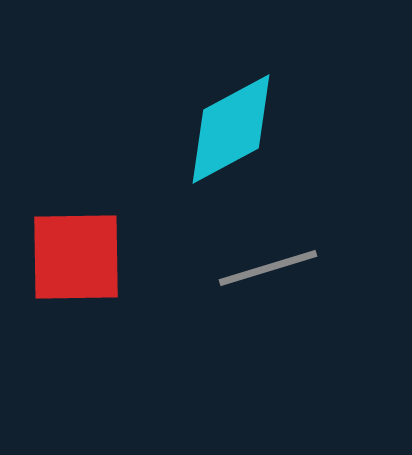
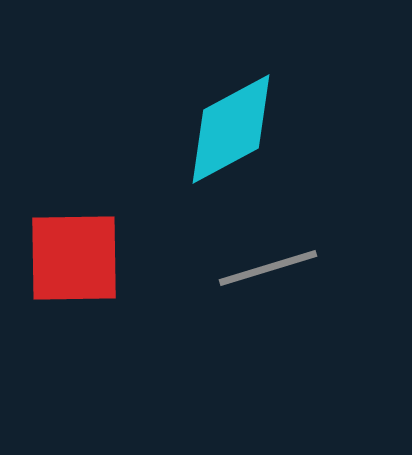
red square: moved 2 px left, 1 px down
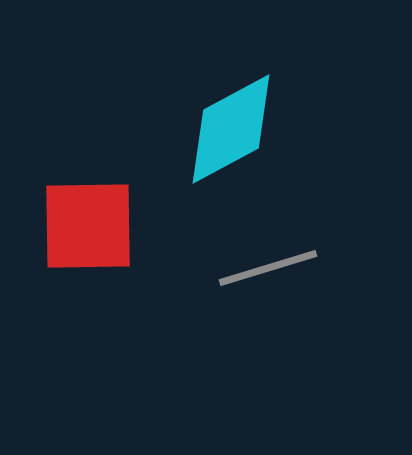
red square: moved 14 px right, 32 px up
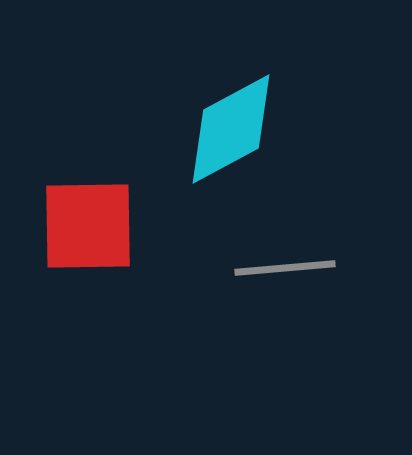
gray line: moved 17 px right; rotated 12 degrees clockwise
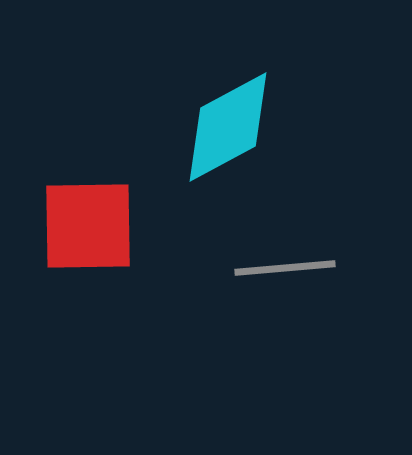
cyan diamond: moved 3 px left, 2 px up
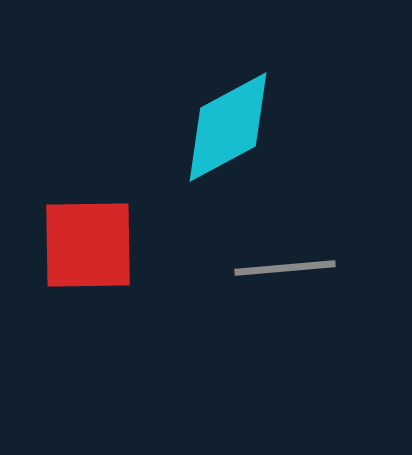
red square: moved 19 px down
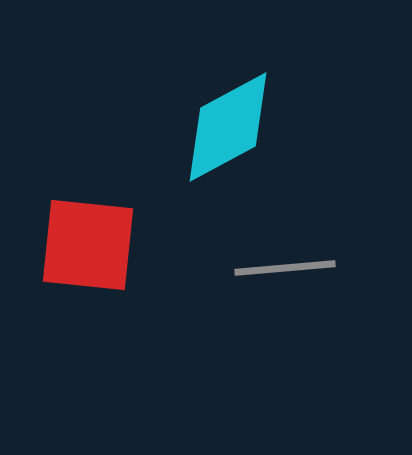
red square: rotated 7 degrees clockwise
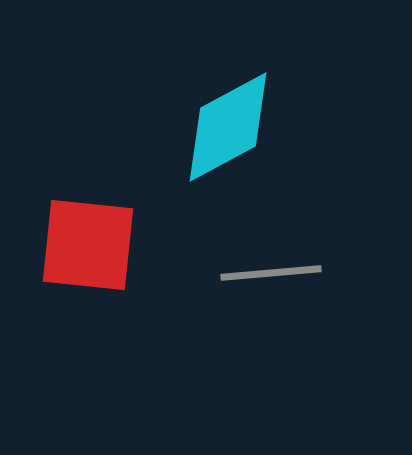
gray line: moved 14 px left, 5 px down
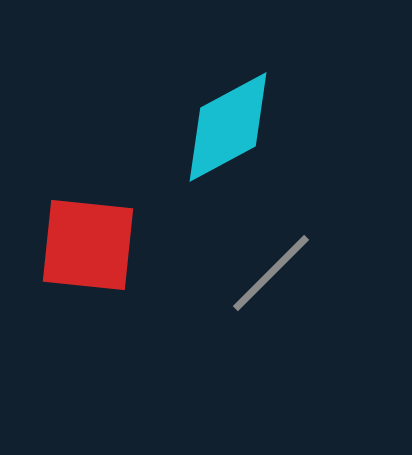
gray line: rotated 40 degrees counterclockwise
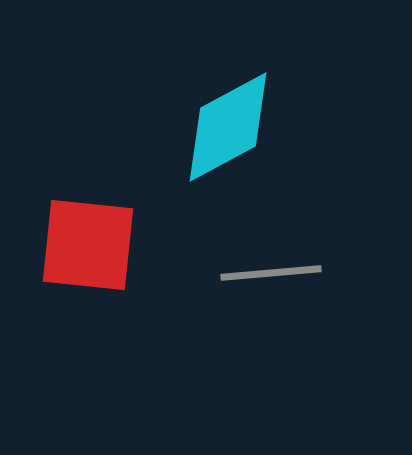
gray line: rotated 40 degrees clockwise
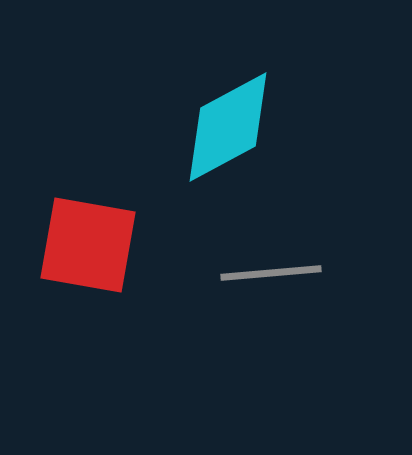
red square: rotated 4 degrees clockwise
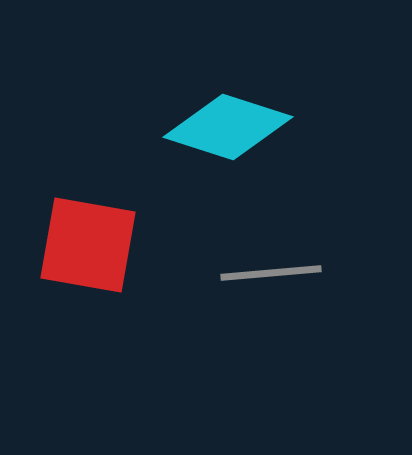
cyan diamond: rotated 46 degrees clockwise
